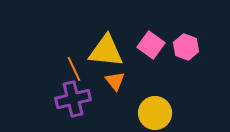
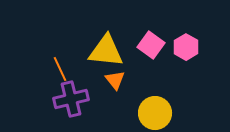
pink hexagon: rotated 10 degrees clockwise
orange line: moved 14 px left
orange triangle: moved 1 px up
purple cross: moved 2 px left
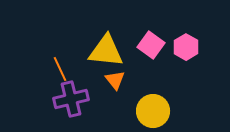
yellow circle: moved 2 px left, 2 px up
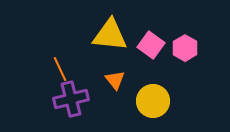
pink hexagon: moved 1 px left, 1 px down
yellow triangle: moved 4 px right, 16 px up
yellow circle: moved 10 px up
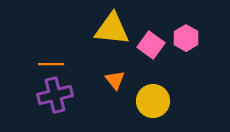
yellow triangle: moved 2 px right, 6 px up
pink hexagon: moved 1 px right, 10 px up
orange line: moved 9 px left, 5 px up; rotated 65 degrees counterclockwise
purple cross: moved 16 px left, 4 px up
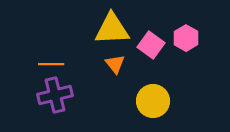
yellow triangle: rotated 9 degrees counterclockwise
orange triangle: moved 16 px up
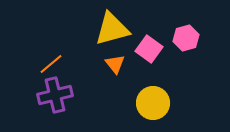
yellow triangle: rotated 12 degrees counterclockwise
pink hexagon: rotated 15 degrees clockwise
pink square: moved 2 px left, 4 px down
orange line: rotated 40 degrees counterclockwise
yellow circle: moved 2 px down
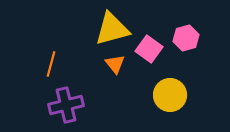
orange line: rotated 35 degrees counterclockwise
purple cross: moved 11 px right, 10 px down
yellow circle: moved 17 px right, 8 px up
